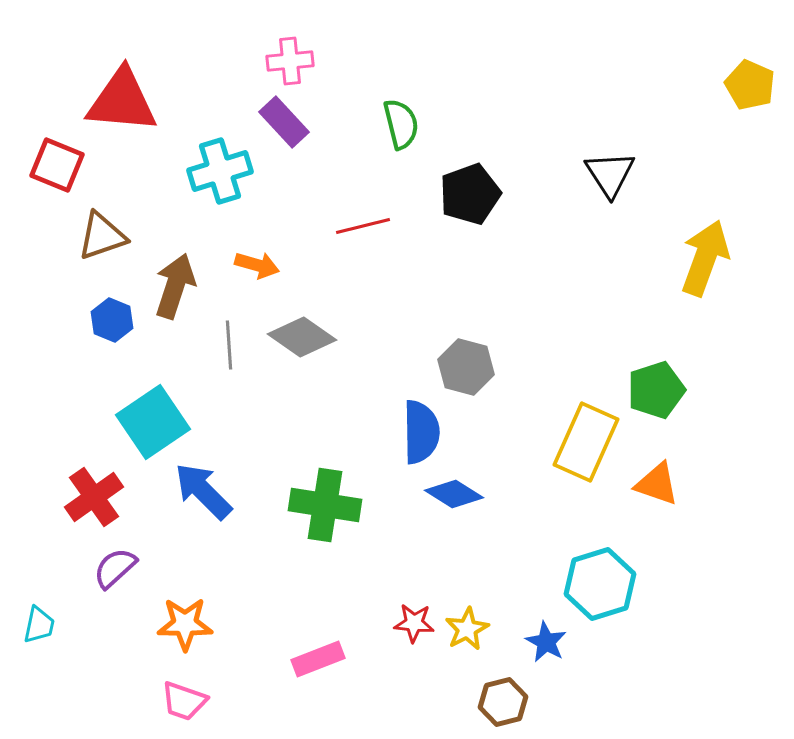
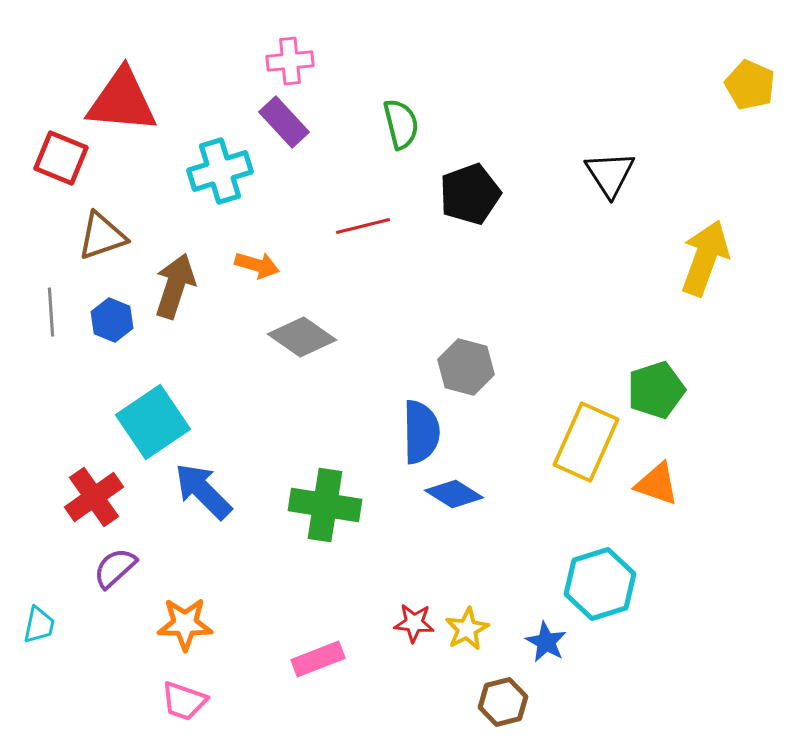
red square: moved 4 px right, 7 px up
gray line: moved 178 px left, 33 px up
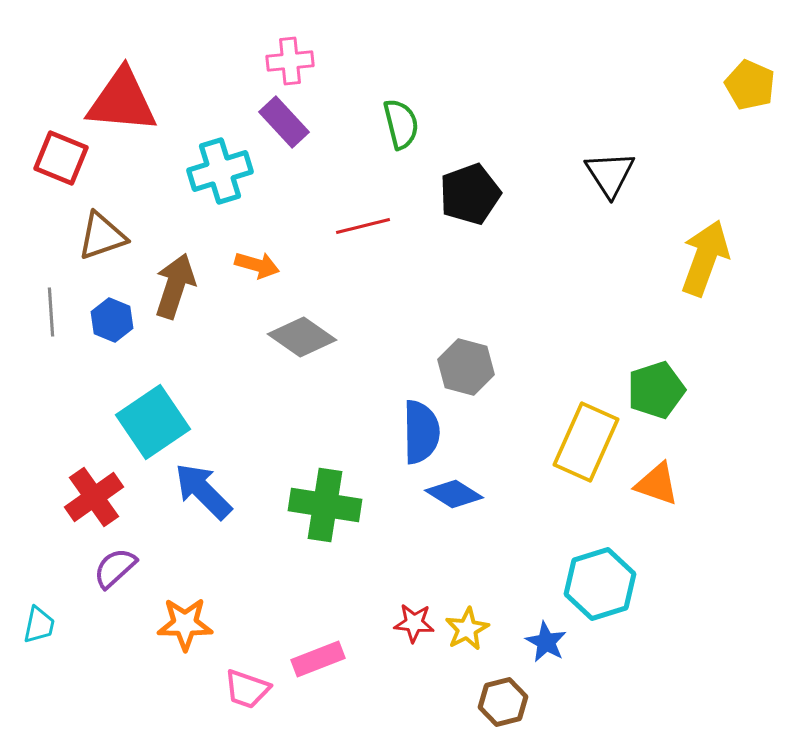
pink trapezoid: moved 63 px right, 12 px up
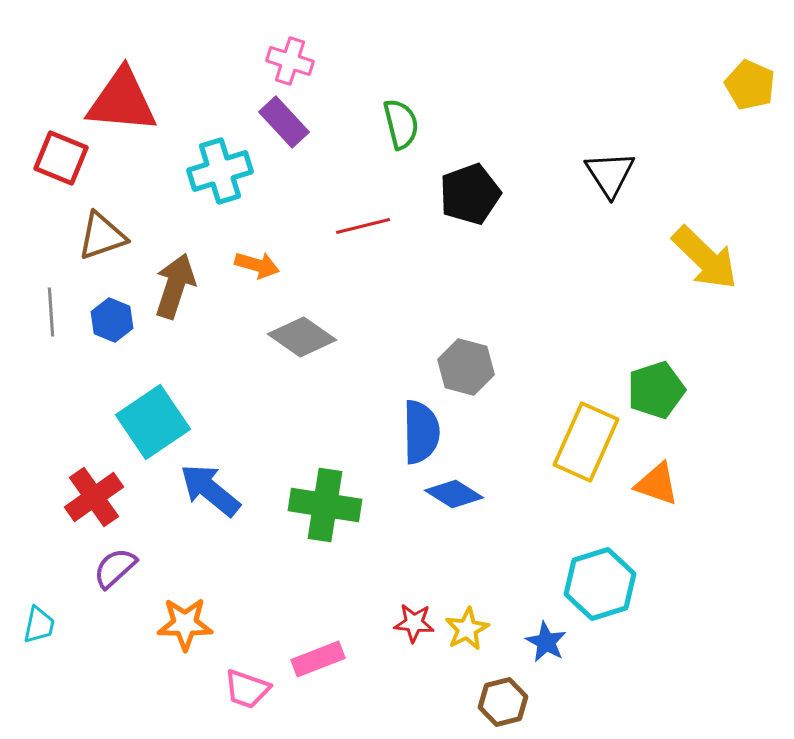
pink cross: rotated 24 degrees clockwise
yellow arrow: rotated 114 degrees clockwise
blue arrow: moved 7 px right, 1 px up; rotated 6 degrees counterclockwise
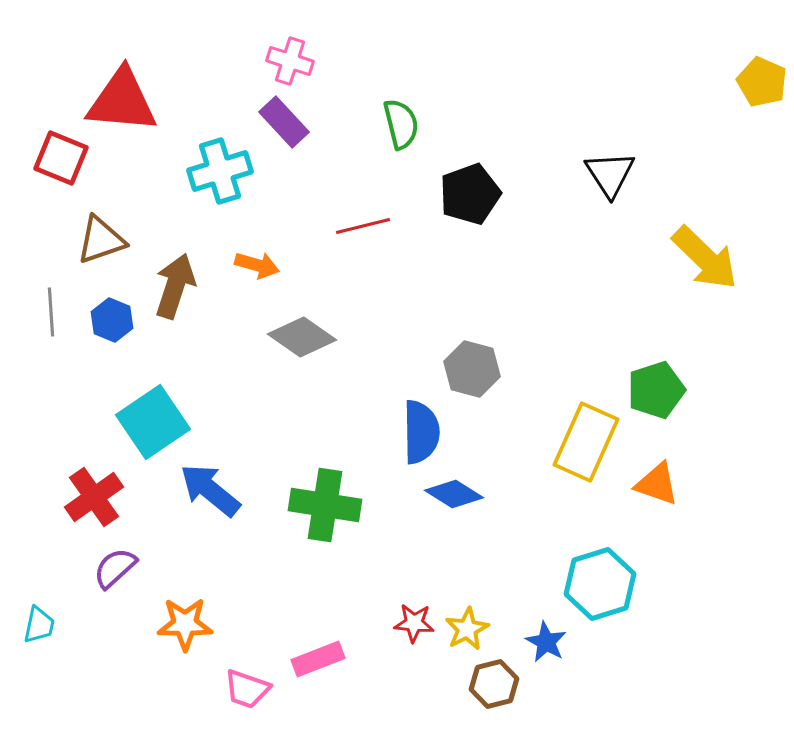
yellow pentagon: moved 12 px right, 3 px up
brown triangle: moved 1 px left, 4 px down
gray hexagon: moved 6 px right, 2 px down
brown hexagon: moved 9 px left, 18 px up
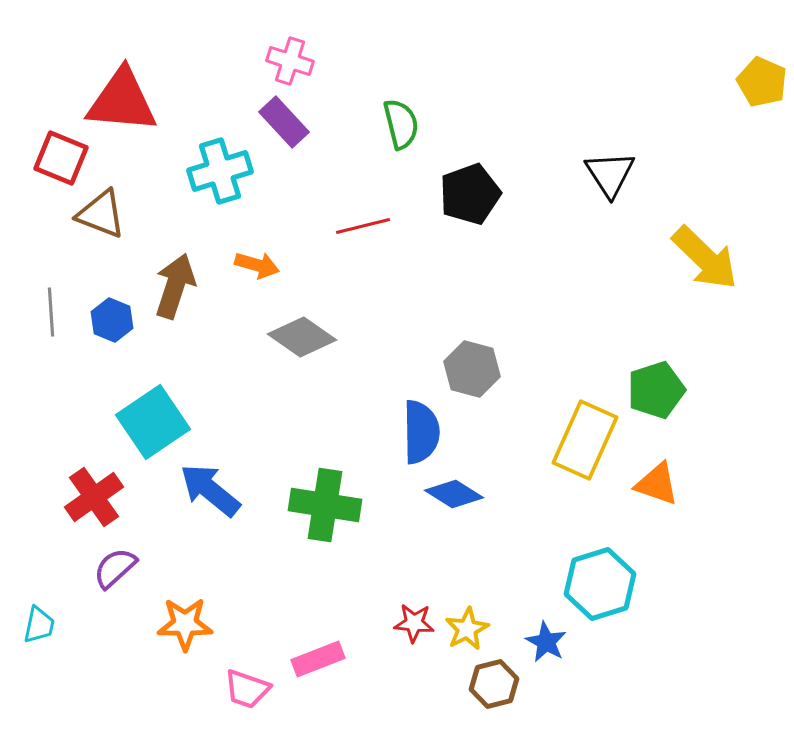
brown triangle: moved 26 px up; rotated 40 degrees clockwise
yellow rectangle: moved 1 px left, 2 px up
